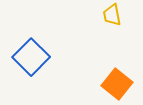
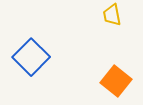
orange square: moved 1 px left, 3 px up
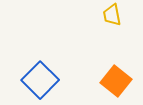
blue square: moved 9 px right, 23 px down
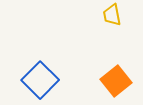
orange square: rotated 12 degrees clockwise
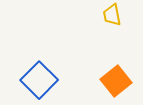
blue square: moved 1 px left
